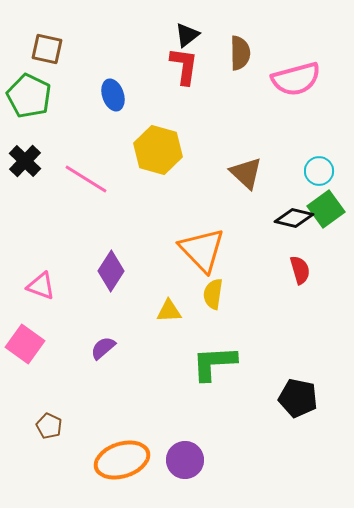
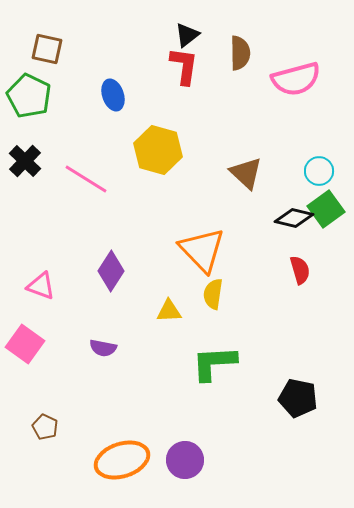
purple semicircle: rotated 128 degrees counterclockwise
brown pentagon: moved 4 px left, 1 px down
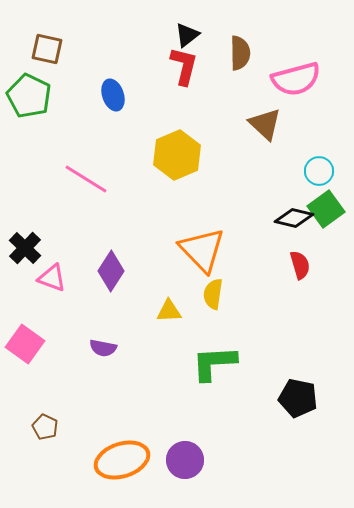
red L-shape: rotated 6 degrees clockwise
yellow hexagon: moved 19 px right, 5 px down; rotated 21 degrees clockwise
black cross: moved 87 px down
brown triangle: moved 19 px right, 49 px up
red semicircle: moved 5 px up
pink triangle: moved 11 px right, 8 px up
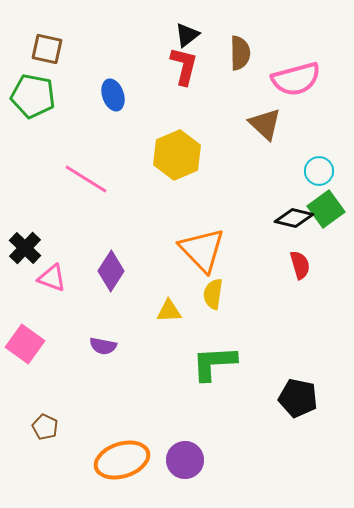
green pentagon: moved 4 px right; rotated 15 degrees counterclockwise
purple semicircle: moved 2 px up
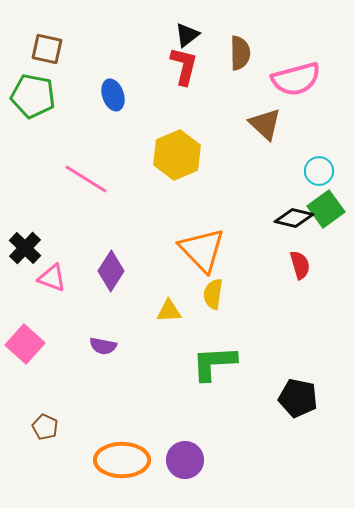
pink square: rotated 6 degrees clockwise
orange ellipse: rotated 18 degrees clockwise
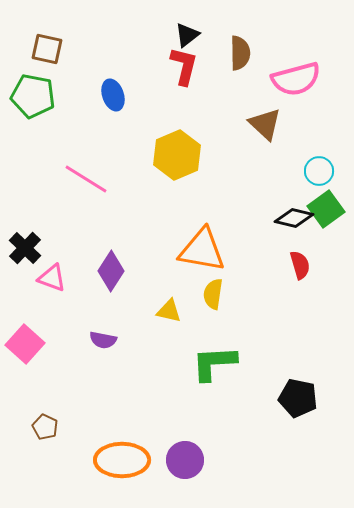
orange triangle: rotated 36 degrees counterclockwise
yellow triangle: rotated 16 degrees clockwise
purple semicircle: moved 6 px up
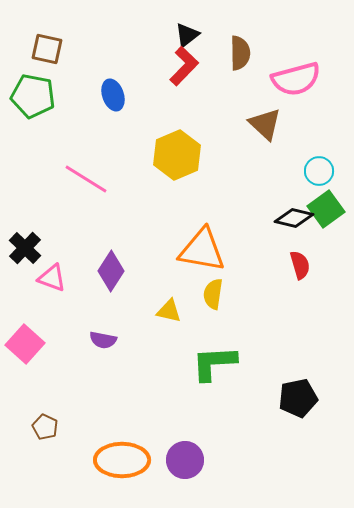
red L-shape: rotated 30 degrees clockwise
black pentagon: rotated 24 degrees counterclockwise
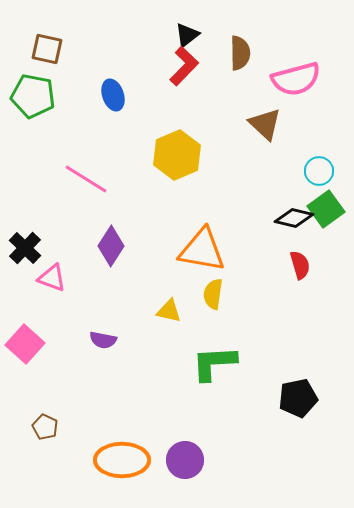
purple diamond: moved 25 px up
